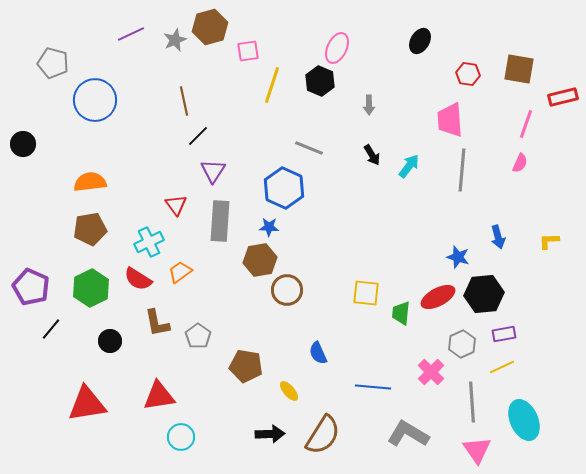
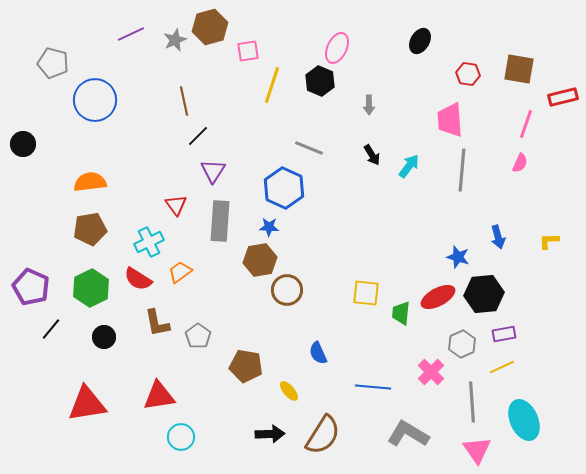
black circle at (110, 341): moved 6 px left, 4 px up
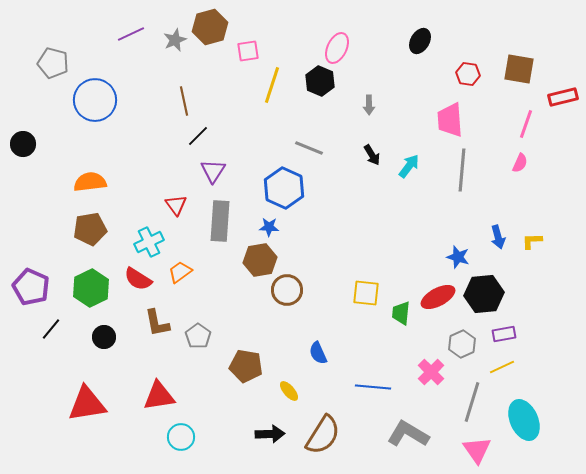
yellow L-shape at (549, 241): moved 17 px left
gray line at (472, 402): rotated 21 degrees clockwise
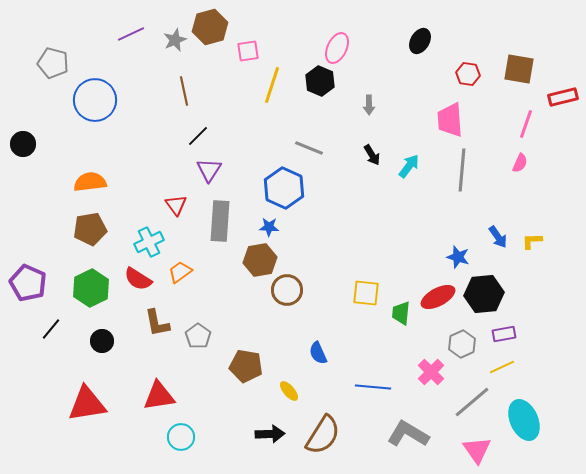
brown line at (184, 101): moved 10 px up
purple triangle at (213, 171): moved 4 px left, 1 px up
blue arrow at (498, 237): rotated 20 degrees counterclockwise
purple pentagon at (31, 287): moved 3 px left, 4 px up
black circle at (104, 337): moved 2 px left, 4 px down
gray line at (472, 402): rotated 33 degrees clockwise
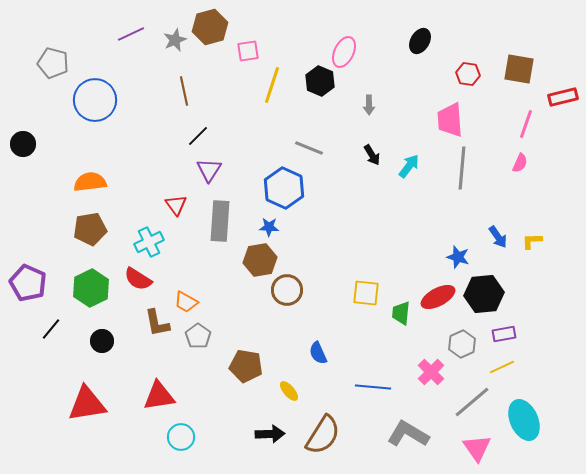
pink ellipse at (337, 48): moved 7 px right, 4 px down
gray line at (462, 170): moved 2 px up
orange trapezoid at (180, 272): moved 6 px right, 30 px down; rotated 115 degrees counterclockwise
pink triangle at (477, 450): moved 2 px up
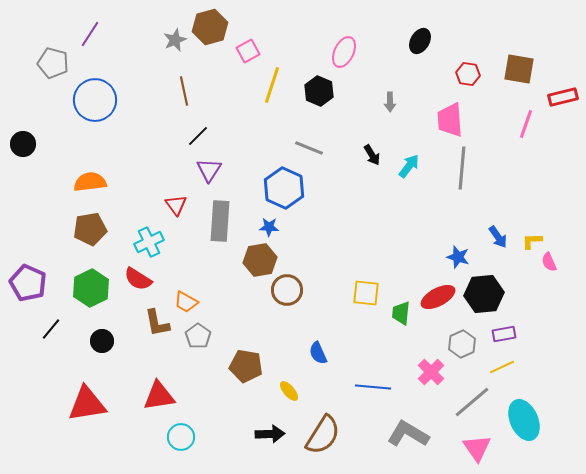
purple line at (131, 34): moved 41 px left; rotated 32 degrees counterclockwise
pink square at (248, 51): rotated 20 degrees counterclockwise
black hexagon at (320, 81): moved 1 px left, 10 px down
gray arrow at (369, 105): moved 21 px right, 3 px up
pink semicircle at (520, 163): moved 29 px right, 99 px down; rotated 132 degrees clockwise
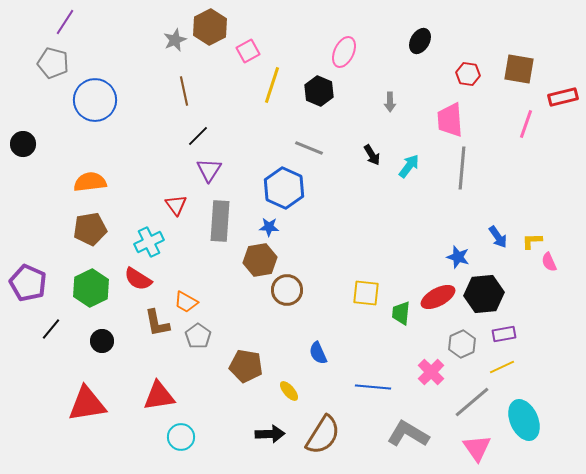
brown hexagon at (210, 27): rotated 12 degrees counterclockwise
purple line at (90, 34): moved 25 px left, 12 px up
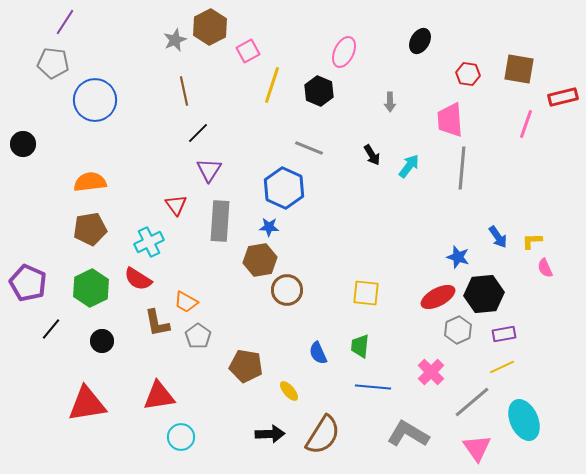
gray pentagon at (53, 63): rotated 8 degrees counterclockwise
black line at (198, 136): moved 3 px up
pink semicircle at (549, 262): moved 4 px left, 6 px down
green trapezoid at (401, 313): moved 41 px left, 33 px down
gray hexagon at (462, 344): moved 4 px left, 14 px up
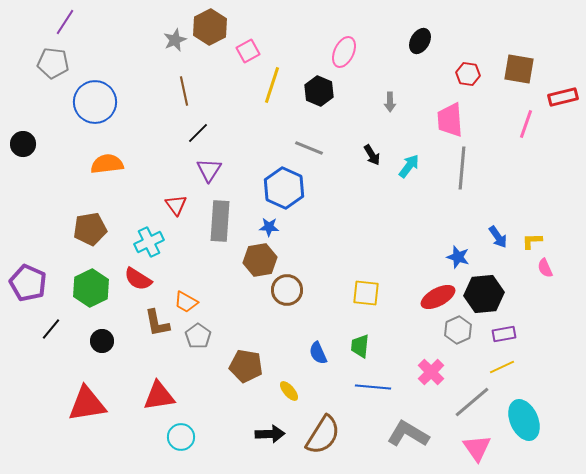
blue circle at (95, 100): moved 2 px down
orange semicircle at (90, 182): moved 17 px right, 18 px up
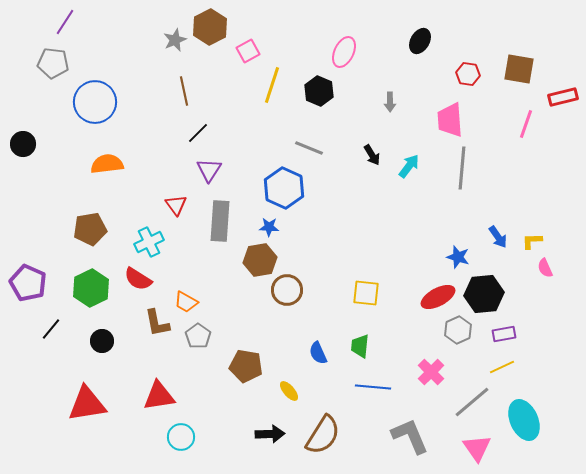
gray L-shape at (408, 434): moved 2 px right, 2 px down; rotated 36 degrees clockwise
